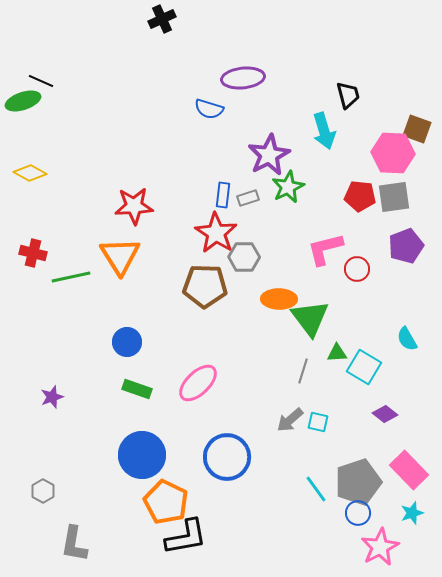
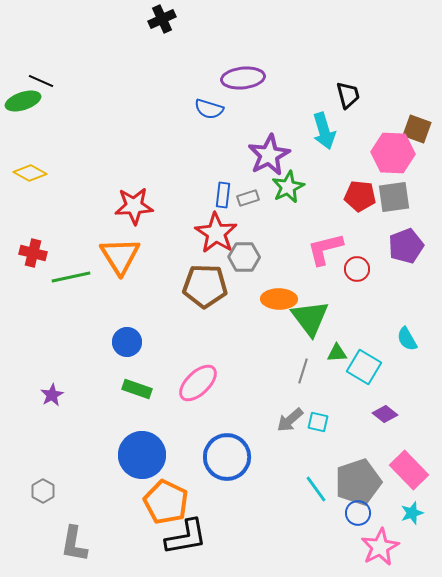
purple star at (52, 397): moved 2 px up; rotated 10 degrees counterclockwise
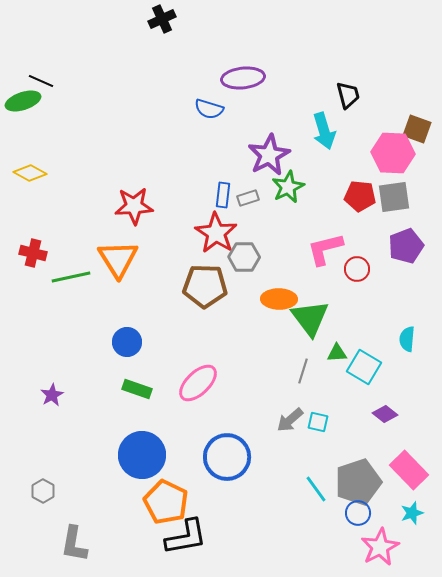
orange triangle at (120, 256): moved 2 px left, 3 px down
cyan semicircle at (407, 339): rotated 35 degrees clockwise
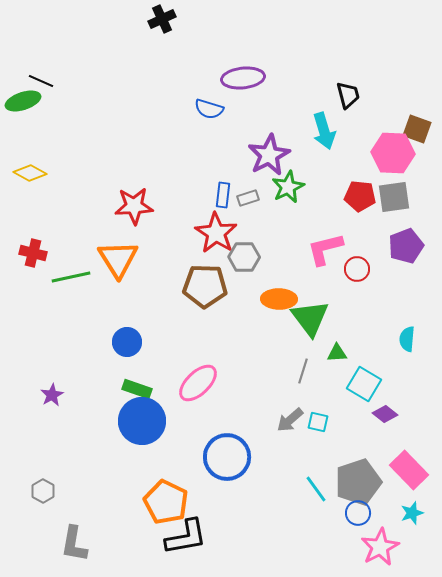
cyan square at (364, 367): moved 17 px down
blue circle at (142, 455): moved 34 px up
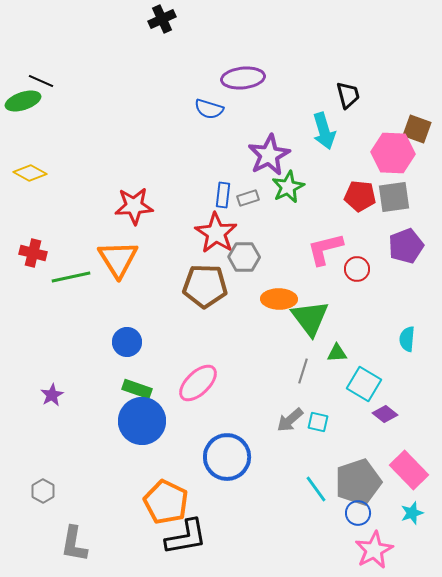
pink star at (380, 547): moved 6 px left, 3 px down
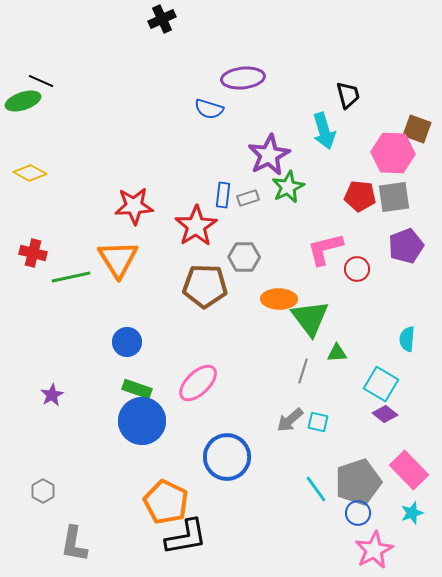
red star at (216, 233): moved 20 px left, 7 px up; rotated 6 degrees clockwise
cyan square at (364, 384): moved 17 px right
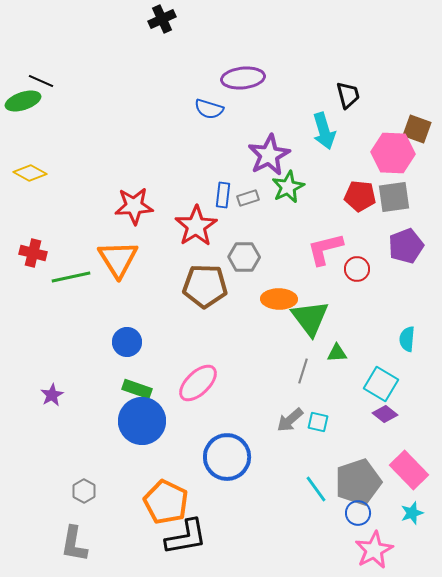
gray hexagon at (43, 491): moved 41 px right
